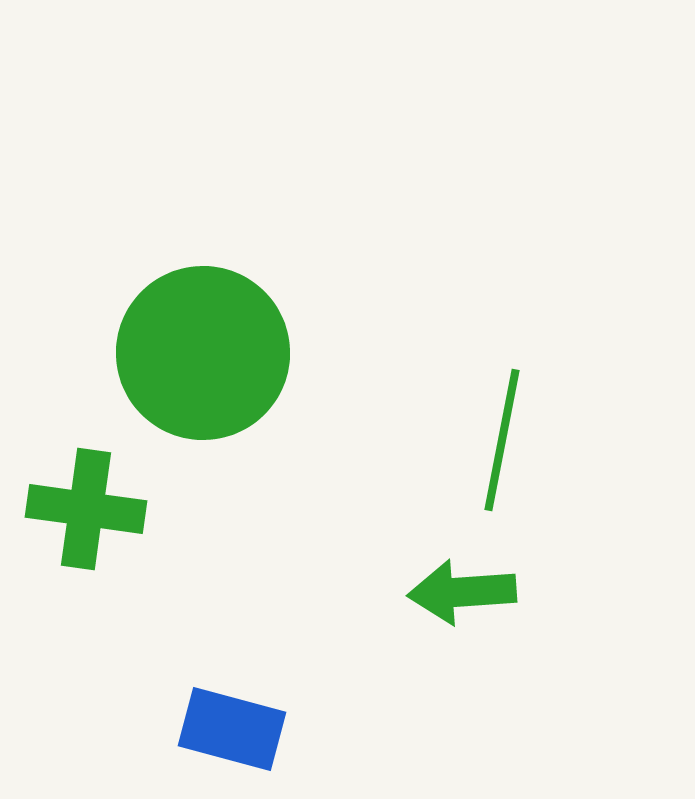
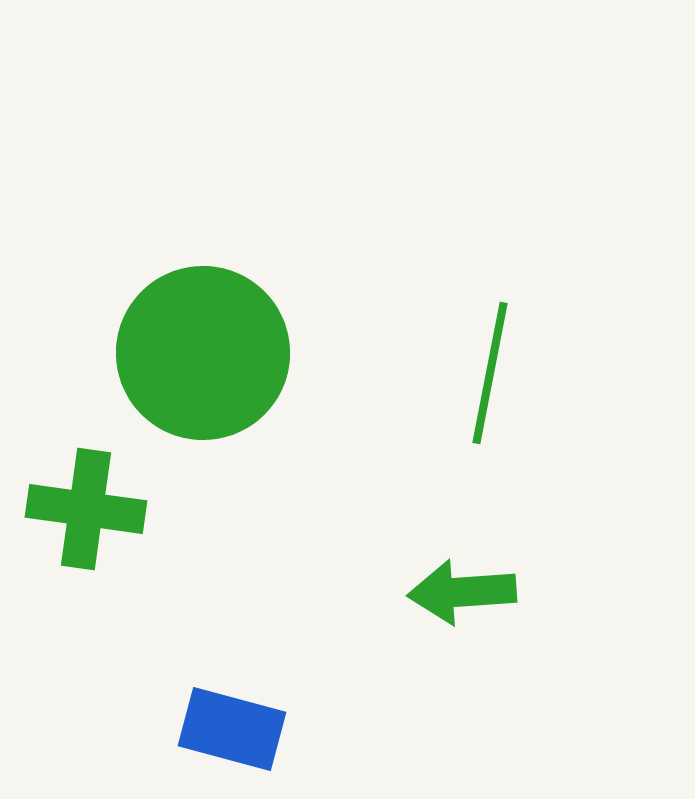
green line: moved 12 px left, 67 px up
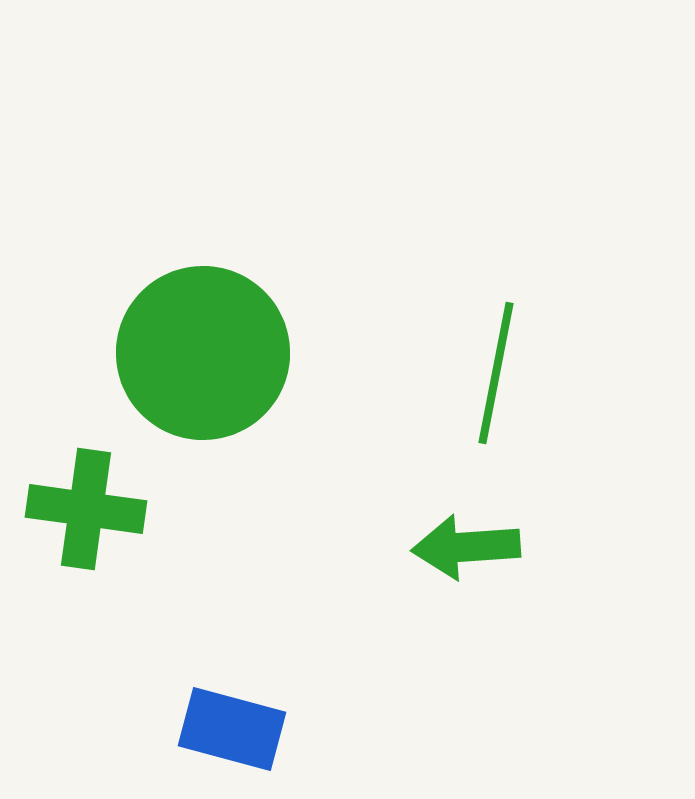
green line: moved 6 px right
green arrow: moved 4 px right, 45 px up
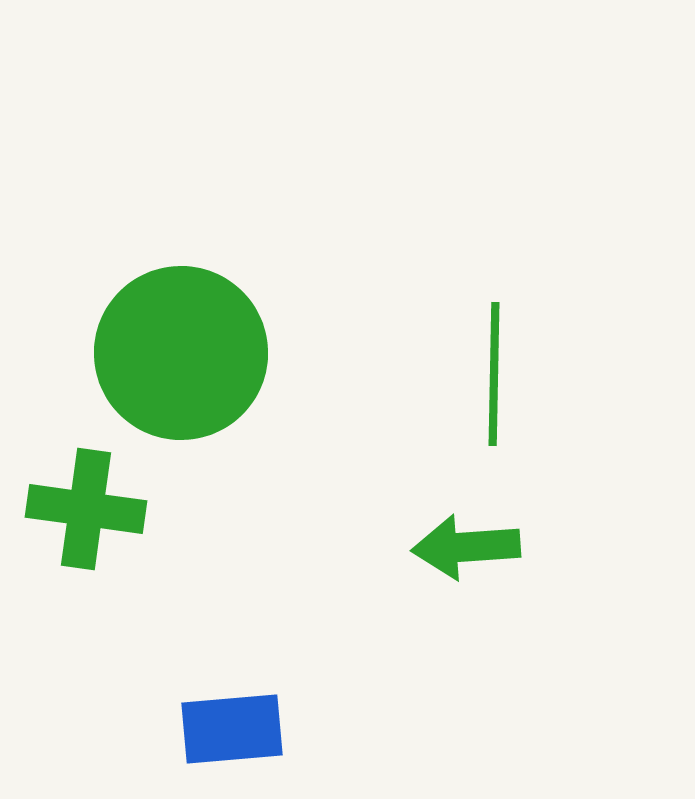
green circle: moved 22 px left
green line: moved 2 px left, 1 px down; rotated 10 degrees counterclockwise
blue rectangle: rotated 20 degrees counterclockwise
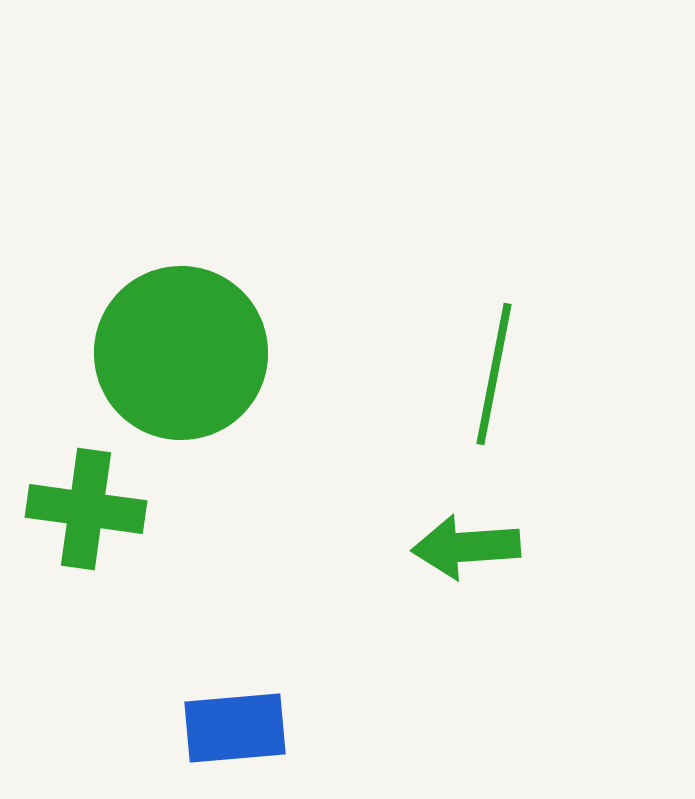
green line: rotated 10 degrees clockwise
blue rectangle: moved 3 px right, 1 px up
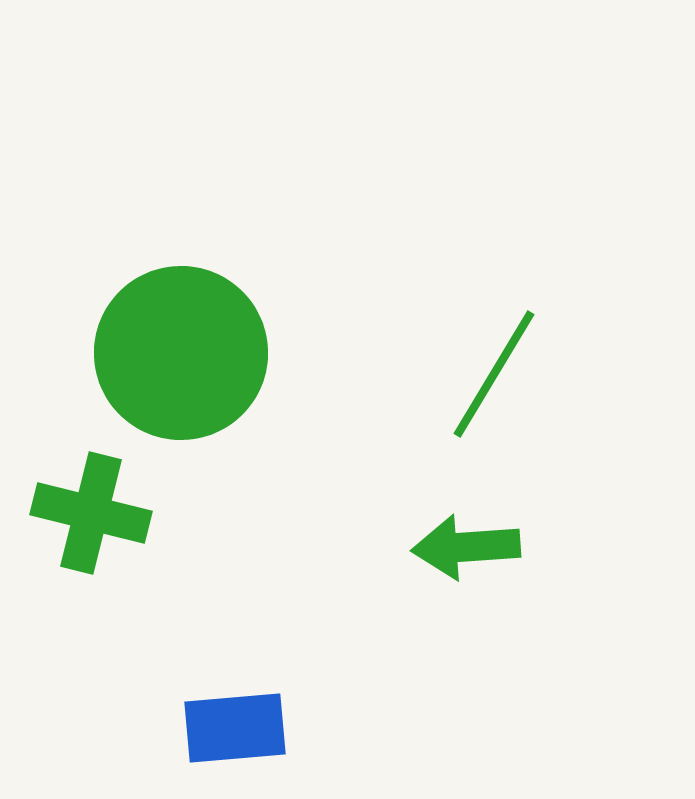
green line: rotated 20 degrees clockwise
green cross: moved 5 px right, 4 px down; rotated 6 degrees clockwise
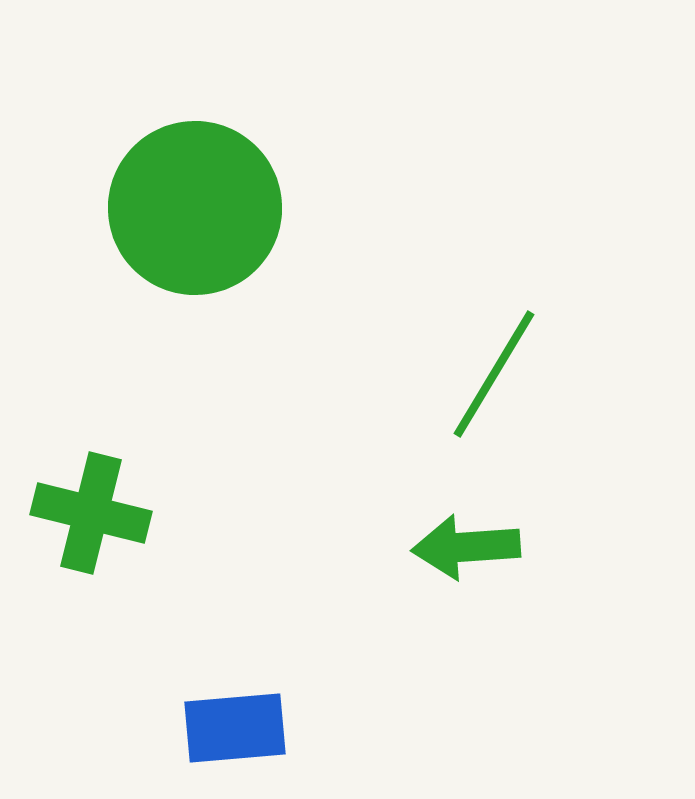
green circle: moved 14 px right, 145 px up
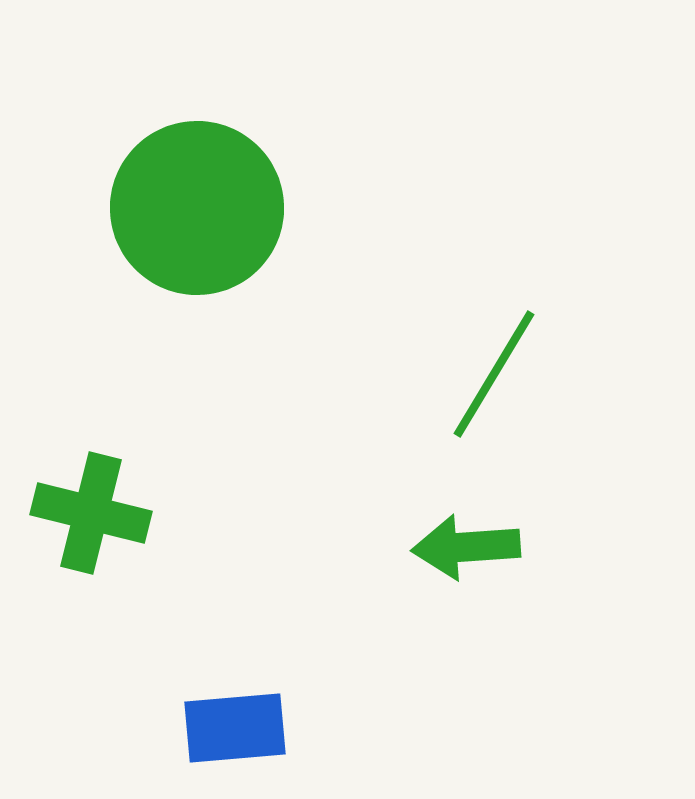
green circle: moved 2 px right
